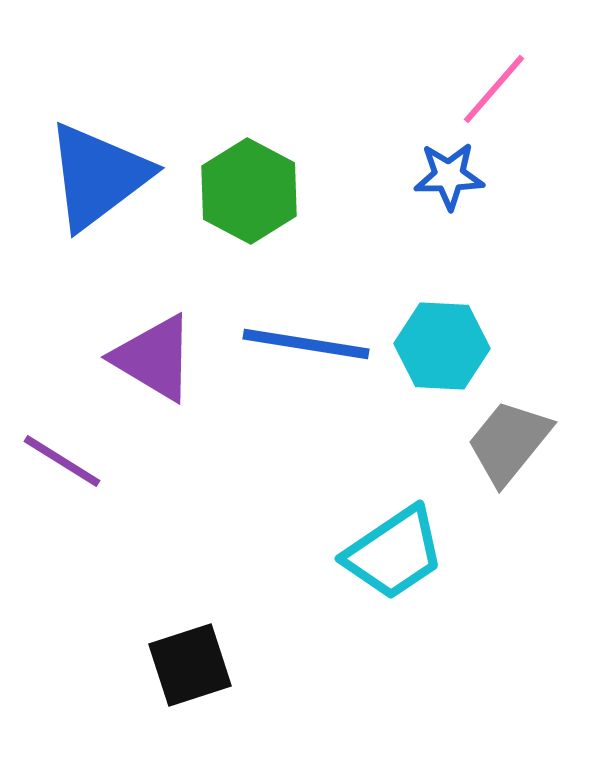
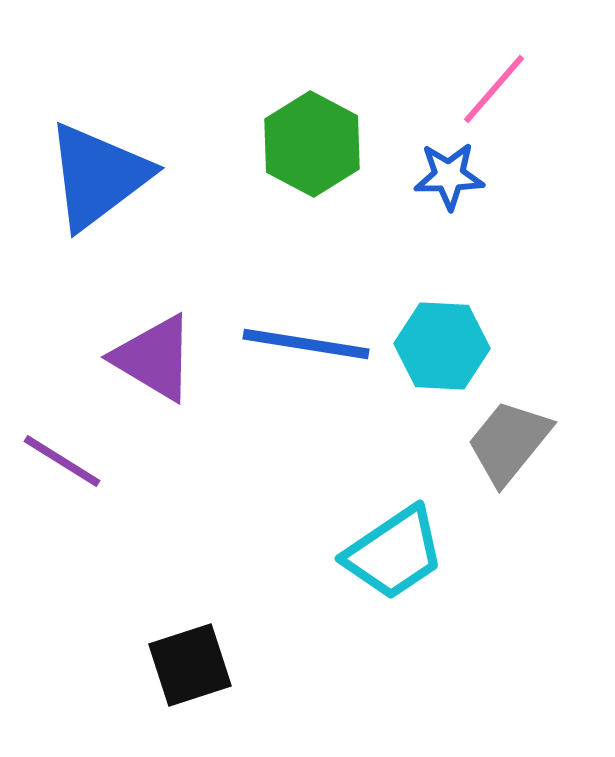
green hexagon: moved 63 px right, 47 px up
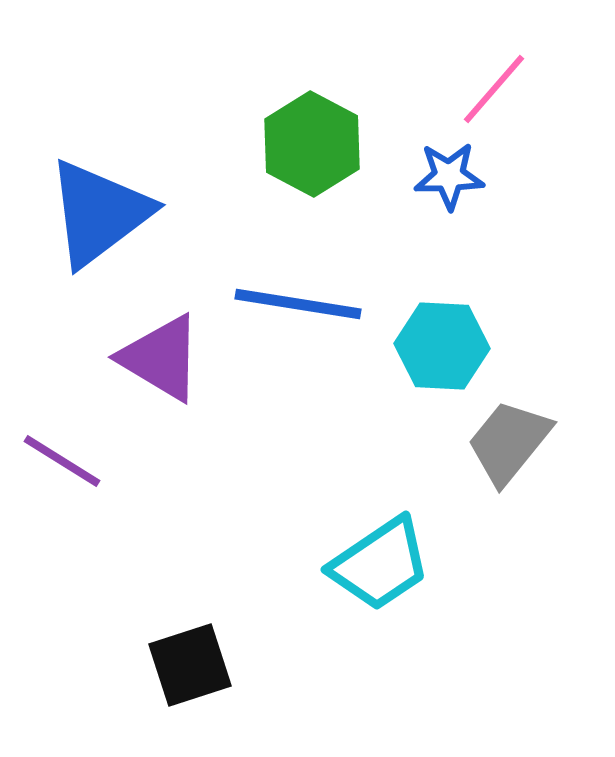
blue triangle: moved 1 px right, 37 px down
blue line: moved 8 px left, 40 px up
purple triangle: moved 7 px right
cyan trapezoid: moved 14 px left, 11 px down
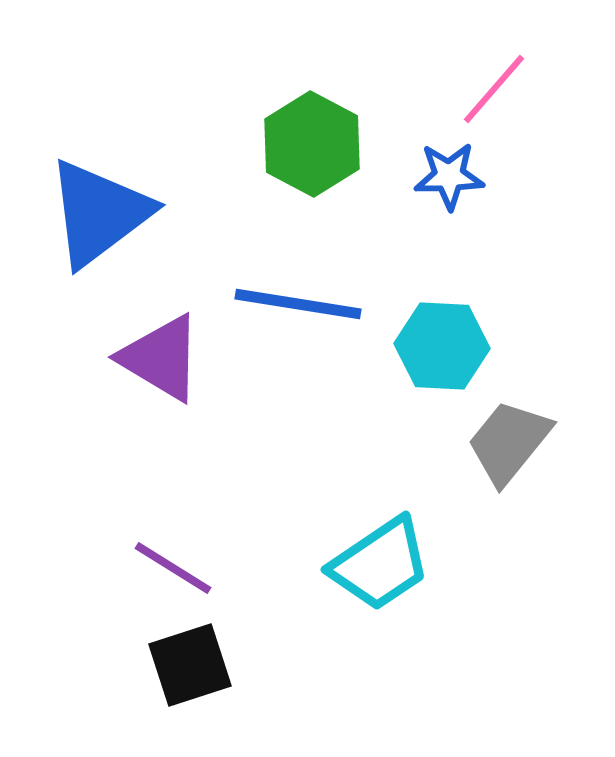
purple line: moved 111 px right, 107 px down
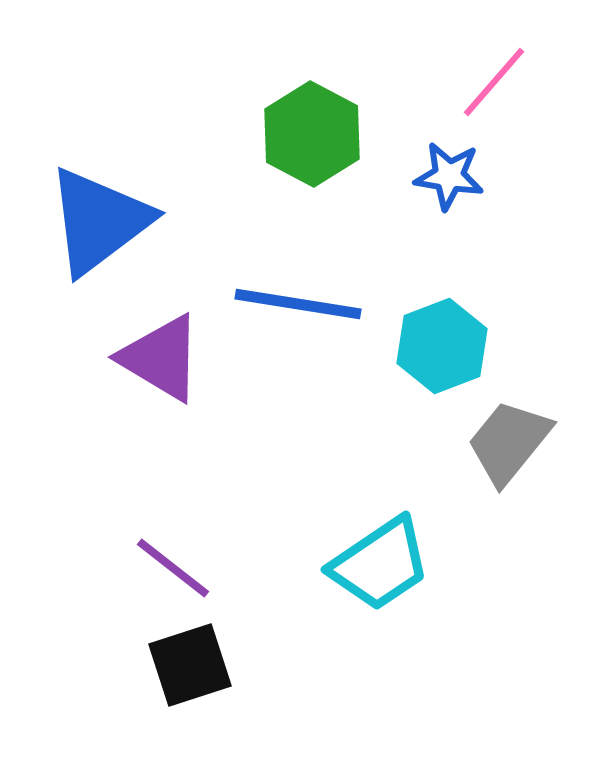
pink line: moved 7 px up
green hexagon: moved 10 px up
blue star: rotated 10 degrees clockwise
blue triangle: moved 8 px down
cyan hexagon: rotated 24 degrees counterclockwise
purple line: rotated 6 degrees clockwise
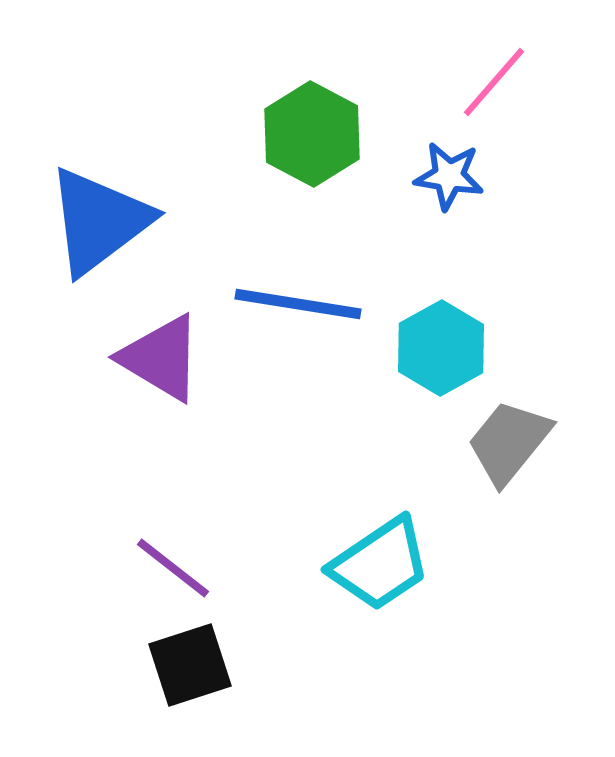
cyan hexagon: moved 1 px left, 2 px down; rotated 8 degrees counterclockwise
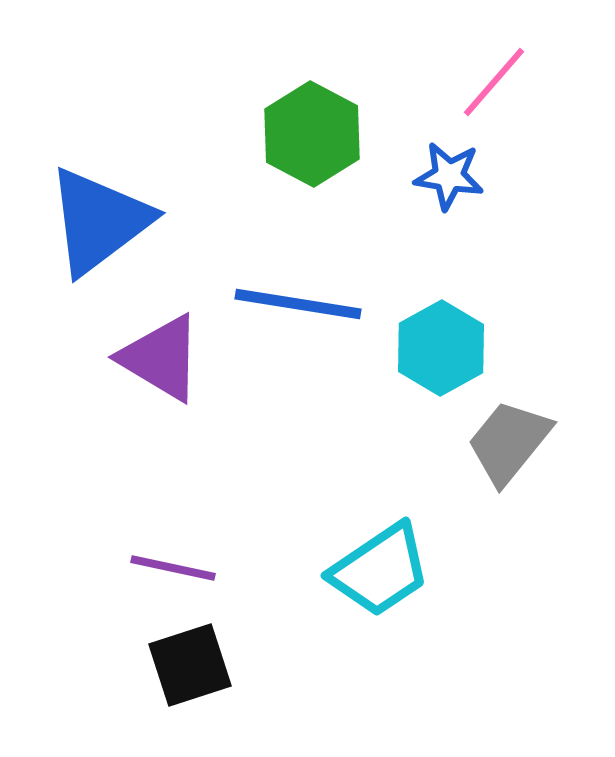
cyan trapezoid: moved 6 px down
purple line: rotated 26 degrees counterclockwise
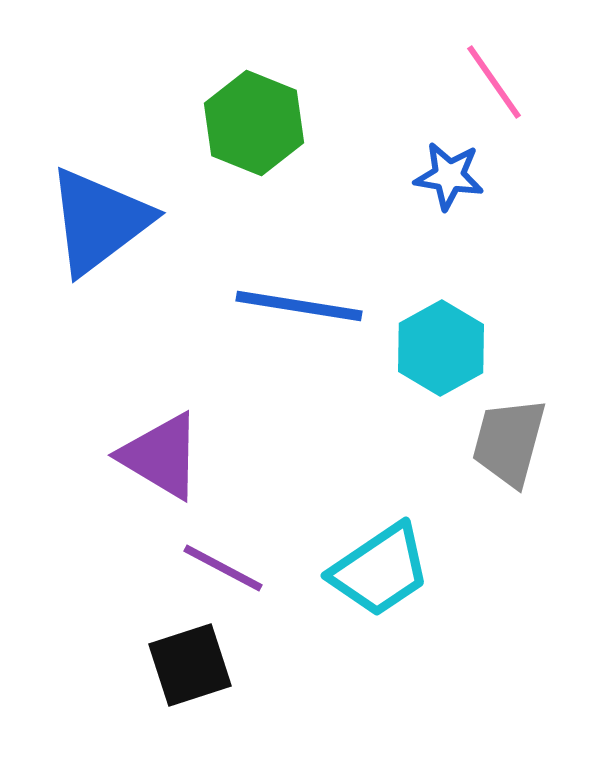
pink line: rotated 76 degrees counterclockwise
green hexagon: moved 58 px left, 11 px up; rotated 6 degrees counterclockwise
blue line: moved 1 px right, 2 px down
purple triangle: moved 98 px down
gray trapezoid: rotated 24 degrees counterclockwise
purple line: moved 50 px right; rotated 16 degrees clockwise
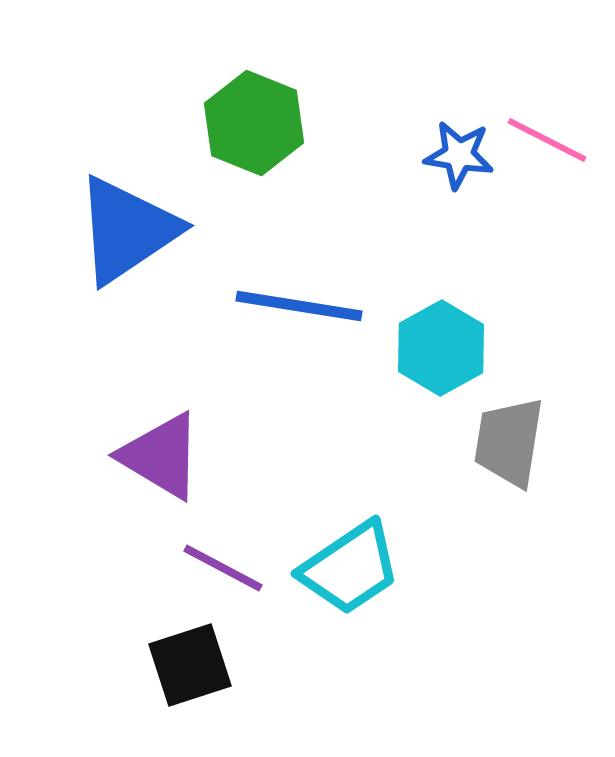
pink line: moved 53 px right, 58 px down; rotated 28 degrees counterclockwise
blue star: moved 10 px right, 21 px up
blue triangle: moved 28 px right, 9 px down; rotated 3 degrees clockwise
gray trapezoid: rotated 6 degrees counterclockwise
cyan trapezoid: moved 30 px left, 2 px up
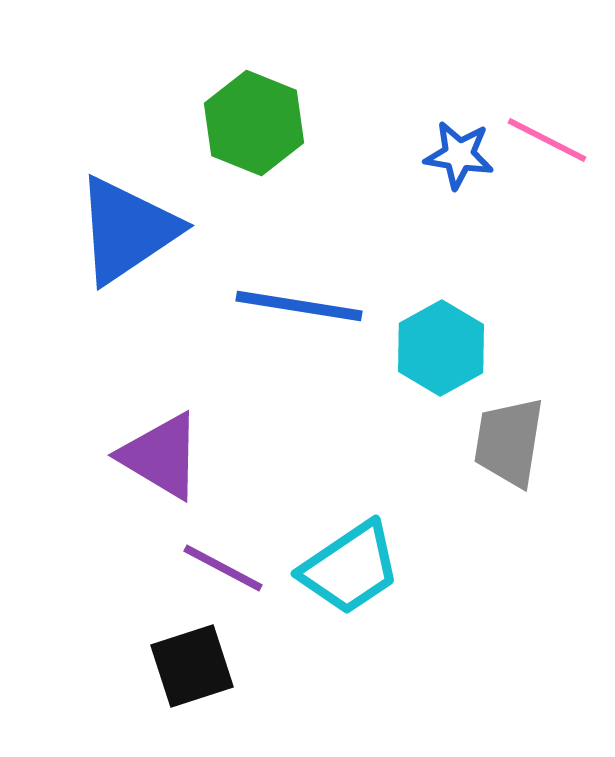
black square: moved 2 px right, 1 px down
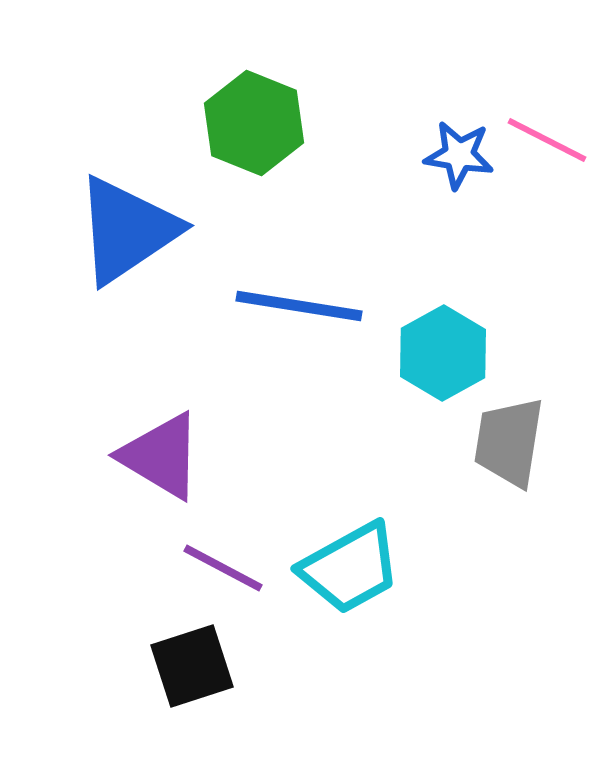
cyan hexagon: moved 2 px right, 5 px down
cyan trapezoid: rotated 5 degrees clockwise
